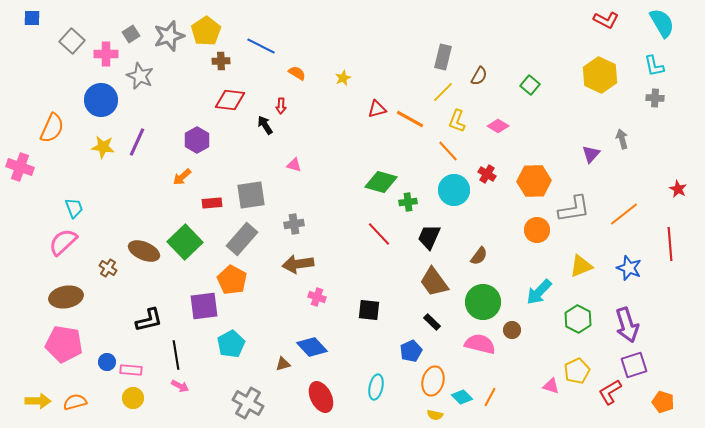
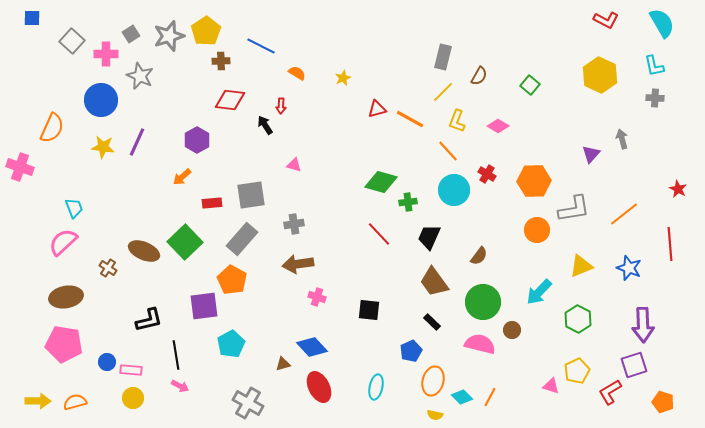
purple arrow at (627, 325): moved 16 px right; rotated 16 degrees clockwise
red ellipse at (321, 397): moved 2 px left, 10 px up
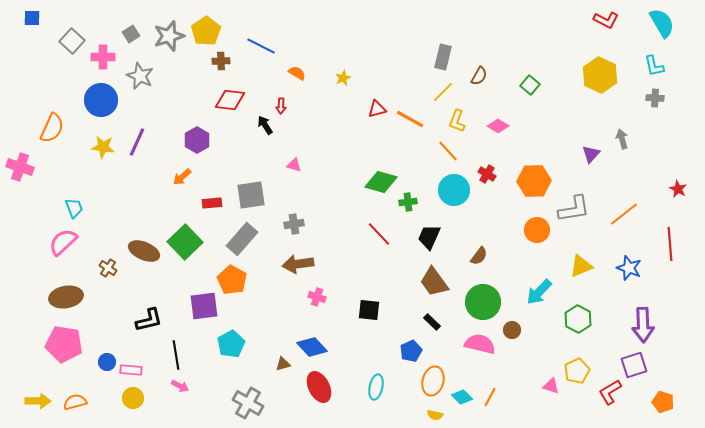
pink cross at (106, 54): moved 3 px left, 3 px down
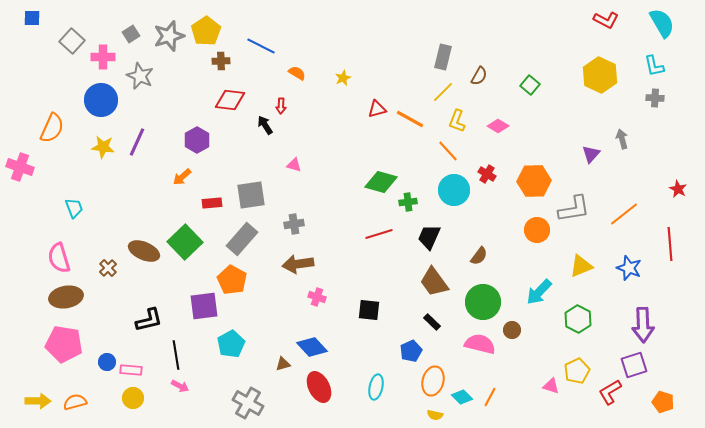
red line at (379, 234): rotated 64 degrees counterclockwise
pink semicircle at (63, 242): moved 4 px left, 16 px down; rotated 64 degrees counterclockwise
brown cross at (108, 268): rotated 12 degrees clockwise
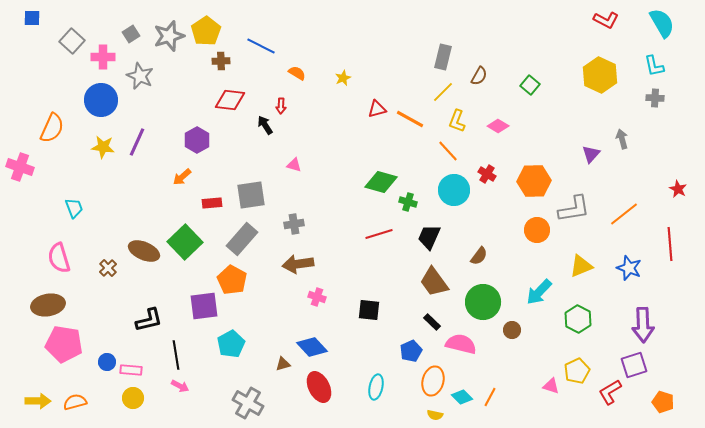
green cross at (408, 202): rotated 24 degrees clockwise
brown ellipse at (66, 297): moved 18 px left, 8 px down
pink semicircle at (480, 344): moved 19 px left
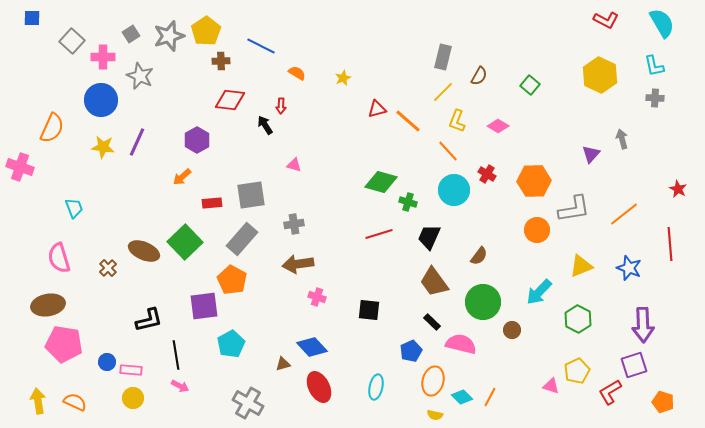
orange line at (410, 119): moved 2 px left, 2 px down; rotated 12 degrees clockwise
yellow arrow at (38, 401): rotated 100 degrees counterclockwise
orange semicircle at (75, 402): rotated 40 degrees clockwise
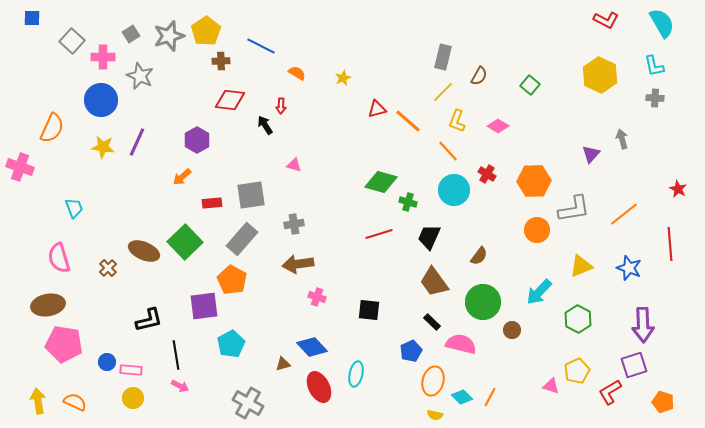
cyan ellipse at (376, 387): moved 20 px left, 13 px up
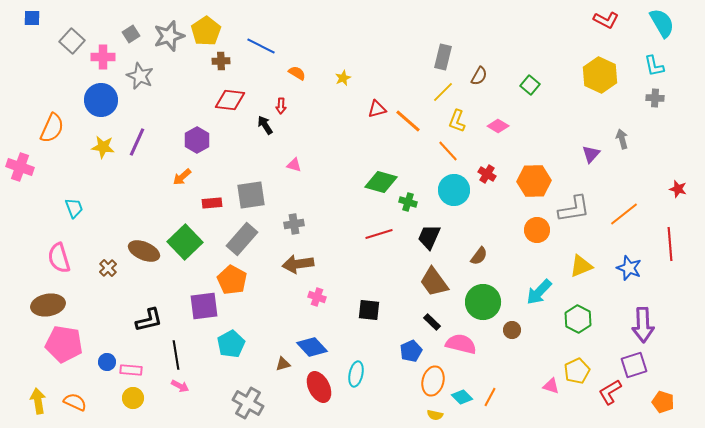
red star at (678, 189): rotated 12 degrees counterclockwise
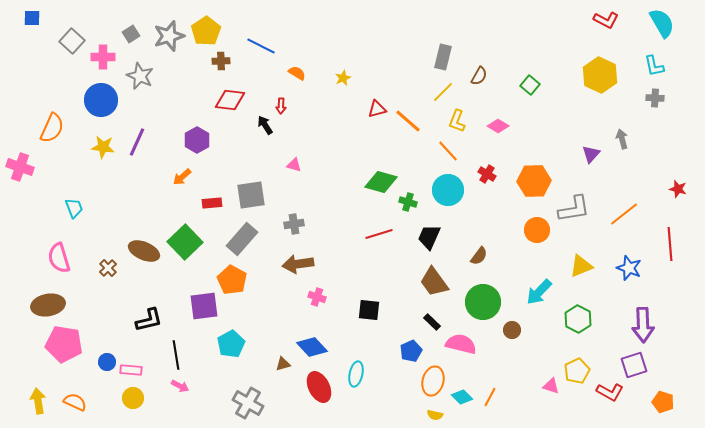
cyan circle at (454, 190): moved 6 px left
red L-shape at (610, 392): rotated 120 degrees counterclockwise
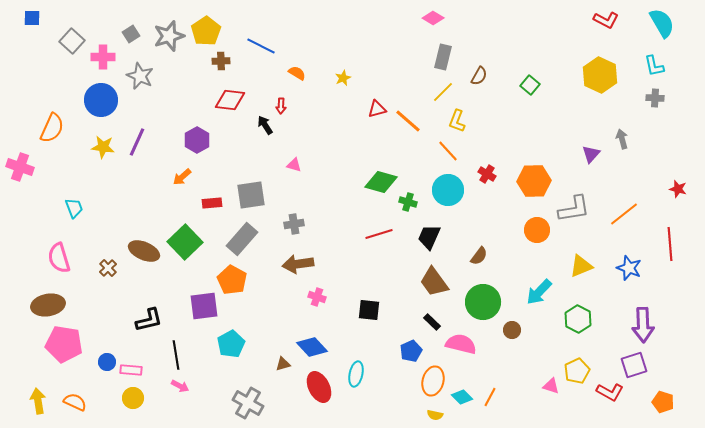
pink diamond at (498, 126): moved 65 px left, 108 px up
